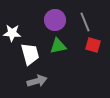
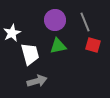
white star: rotated 30 degrees counterclockwise
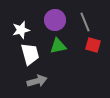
white star: moved 9 px right, 3 px up; rotated 12 degrees clockwise
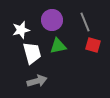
purple circle: moved 3 px left
white trapezoid: moved 2 px right, 1 px up
